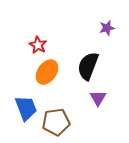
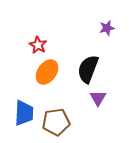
black semicircle: moved 3 px down
blue trapezoid: moved 2 px left, 5 px down; rotated 24 degrees clockwise
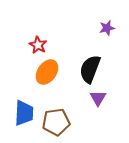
black semicircle: moved 2 px right
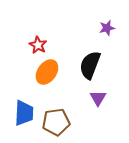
black semicircle: moved 4 px up
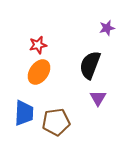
red star: rotated 30 degrees clockwise
orange ellipse: moved 8 px left
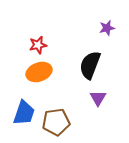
orange ellipse: rotated 35 degrees clockwise
blue trapezoid: rotated 16 degrees clockwise
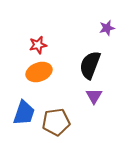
purple triangle: moved 4 px left, 2 px up
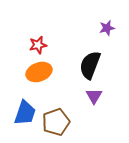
blue trapezoid: moved 1 px right
brown pentagon: rotated 12 degrees counterclockwise
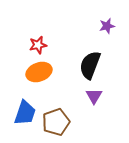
purple star: moved 2 px up
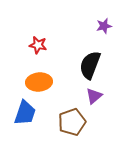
purple star: moved 3 px left
red star: rotated 24 degrees clockwise
orange ellipse: moved 10 px down; rotated 15 degrees clockwise
purple triangle: rotated 18 degrees clockwise
brown pentagon: moved 16 px right
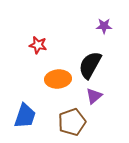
purple star: rotated 14 degrees clockwise
black semicircle: rotated 8 degrees clockwise
orange ellipse: moved 19 px right, 3 px up
blue trapezoid: moved 3 px down
